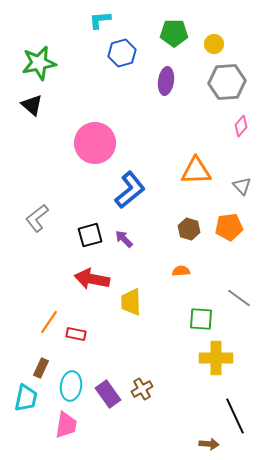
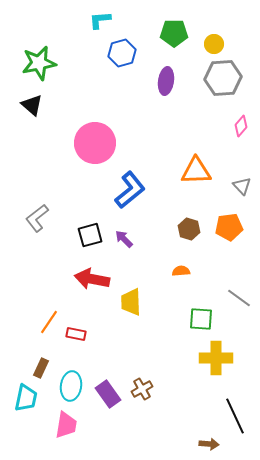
gray hexagon: moved 4 px left, 4 px up
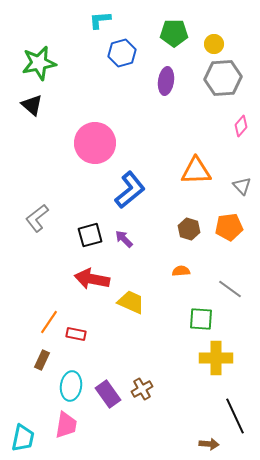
gray line: moved 9 px left, 9 px up
yellow trapezoid: rotated 116 degrees clockwise
brown rectangle: moved 1 px right, 8 px up
cyan trapezoid: moved 3 px left, 40 px down
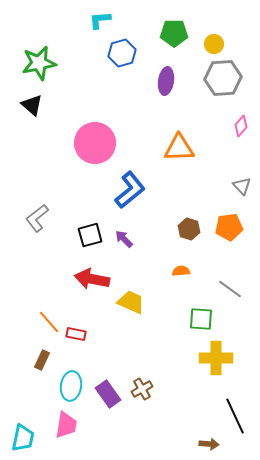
orange triangle: moved 17 px left, 23 px up
orange line: rotated 75 degrees counterclockwise
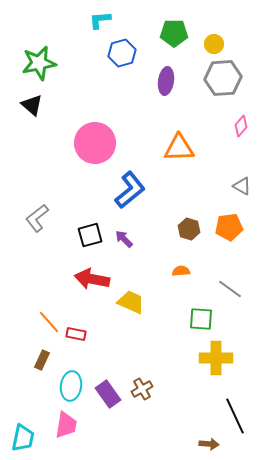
gray triangle: rotated 18 degrees counterclockwise
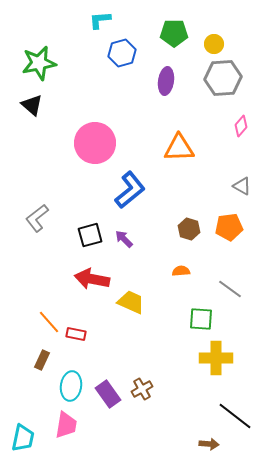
black line: rotated 27 degrees counterclockwise
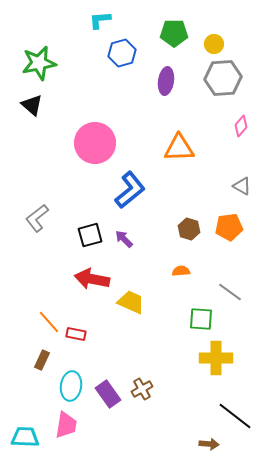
gray line: moved 3 px down
cyan trapezoid: moved 2 px right, 1 px up; rotated 100 degrees counterclockwise
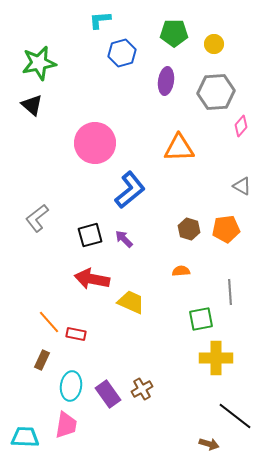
gray hexagon: moved 7 px left, 14 px down
orange pentagon: moved 3 px left, 2 px down
gray line: rotated 50 degrees clockwise
green square: rotated 15 degrees counterclockwise
brown arrow: rotated 12 degrees clockwise
